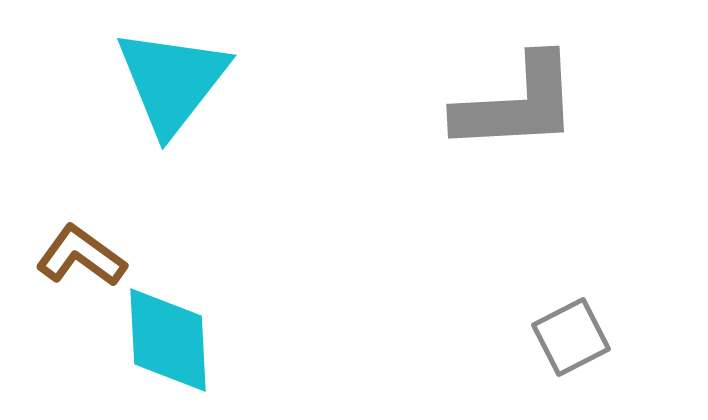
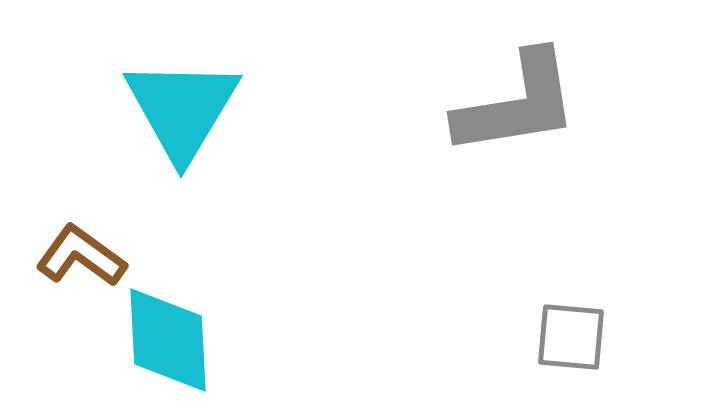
cyan triangle: moved 10 px right, 28 px down; rotated 7 degrees counterclockwise
gray L-shape: rotated 6 degrees counterclockwise
gray square: rotated 32 degrees clockwise
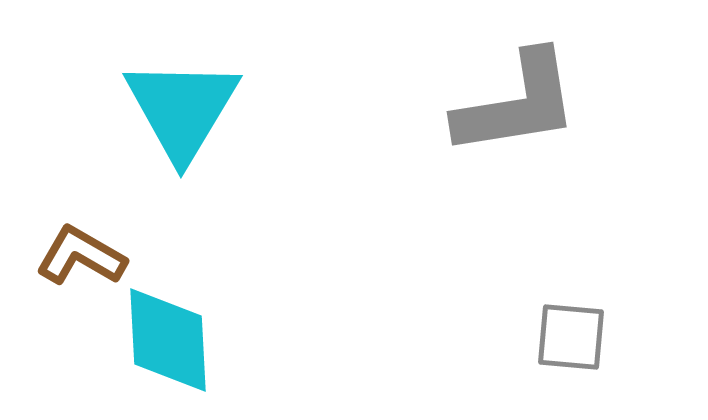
brown L-shape: rotated 6 degrees counterclockwise
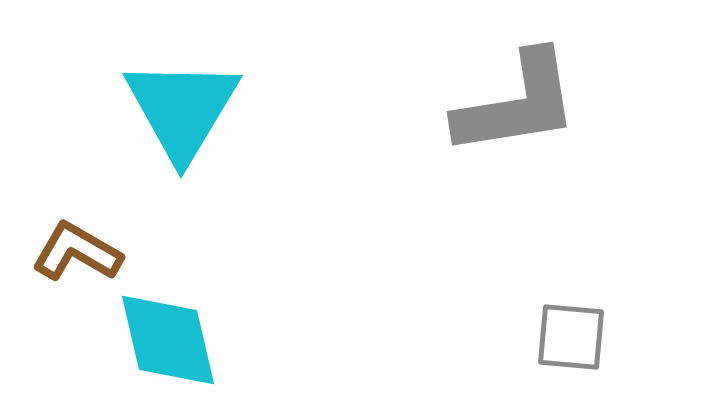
brown L-shape: moved 4 px left, 4 px up
cyan diamond: rotated 10 degrees counterclockwise
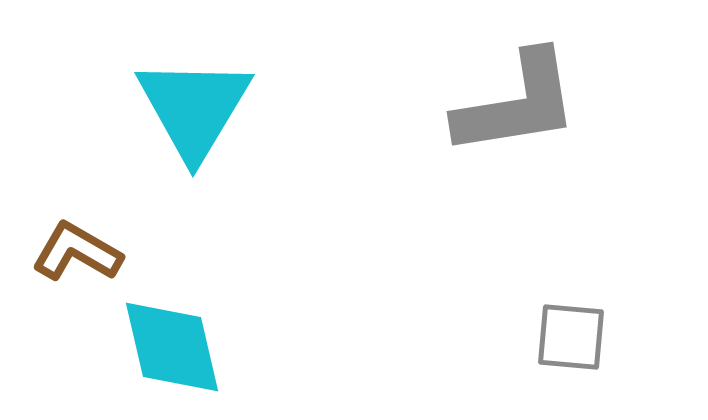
cyan triangle: moved 12 px right, 1 px up
cyan diamond: moved 4 px right, 7 px down
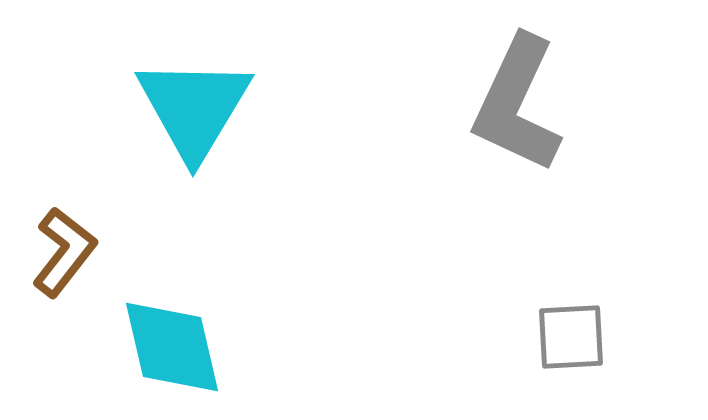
gray L-shape: rotated 124 degrees clockwise
brown L-shape: moved 13 px left; rotated 98 degrees clockwise
gray square: rotated 8 degrees counterclockwise
